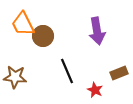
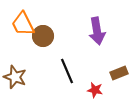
brown star: rotated 15 degrees clockwise
red star: rotated 14 degrees counterclockwise
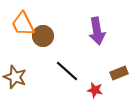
black line: rotated 25 degrees counterclockwise
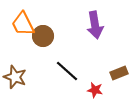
purple arrow: moved 2 px left, 6 px up
